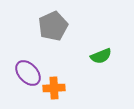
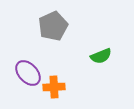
orange cross: moved 1 px up
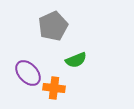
green semicircle: moved 25 px left, 4 px down
orange cross: moved 1 px down; rotated 10 degrees clockwise
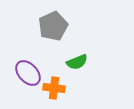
green semicircle: moved 1 px right, 2 px down
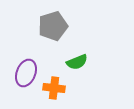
gray pentagon: rotated 8 degrees clockwise
purple ellipse: moved 2 px left; rotated 64 degrees clockwise
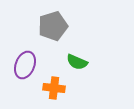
green semicircle: rotated 45 degrees clockwise
purple ellipse: moved 1 px left, 8 px up
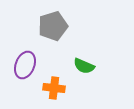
green semicircle: moved 7 px right, 4 px down
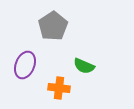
gray pentagon: rotated 16 degrees counterclockwise
orange cross: moved 5 px right
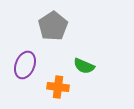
orange cross: moved 1 px left, 1 px up
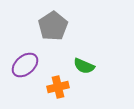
purple ellipse: rotated 28 degrees clockwise
orange cross: rotated 20 degrees counterclockwise
